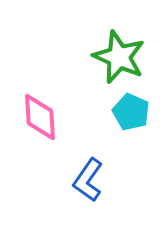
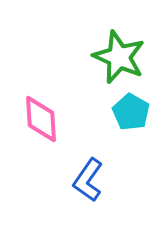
cyan pentagon: rotated 6 degrees clockwise
pink diamond: moved 1 px right, 2 px down
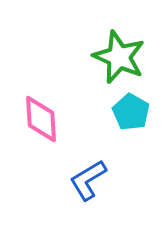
blue L-shape: rotated 24 degrees clockwise
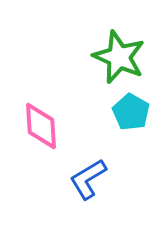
pink diamond: moved 7 px down
blue L-shape: moved 1 px up
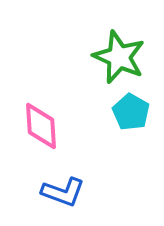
blue L-shape: moved 25 px left, 13 px down; rotated 129 degrees counterclockwise
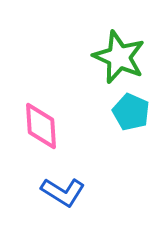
cyan pentagon: rotated 6 degrees counterclockwise
blue L-shape: rotated 12 degrees clockwise
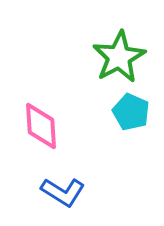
green star: rotated 20 degrees clockwise
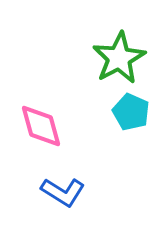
green star: moved 1 px down
pink diamond: rotated 12 degrees counterclockwise
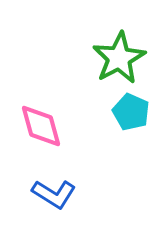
blue L-shape: moved 9 px left, 2 px down
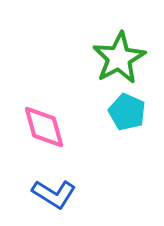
cyan pentagon: moved 4 px left
pink diamond: moved 3 px right, 1 px down
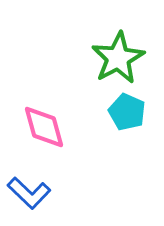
green star: moved 1 px left
blue L-shape: moved 25 px left, 1 px up; rotated 12 degrees clockwise
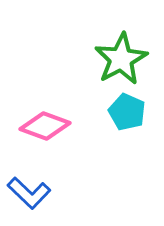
green star: moved 3 px right, 1 px down
pink diamond: moved 1 px right, 1 px up; rotated 54 degrees counterclockwise
